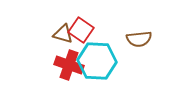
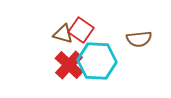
red cross: rotated 24 degrees clockwise
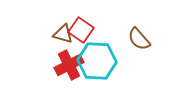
brown semicircle: rotated 55 degrees clockwise
red cross: rotated 20 degrees clockwise
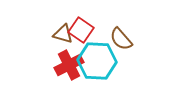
brown semicircle: moved 18 px left
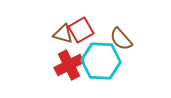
red square: rotated 25 degrees clockwise
cyan hexagon: moved 4 px right
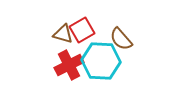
red square: moved 1 px right
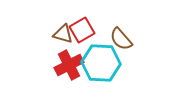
cyan hexagon: moved 2 px down
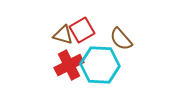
brown triangle: moved 1 px down
cyan hexagon: moved 1 px left, 2 px down
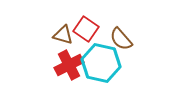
red square: moved 4 px right, 1 px up; rotated 25 degrees counterclockwise
cyan hexagon: moved 1 px right, 2 px up; rotated 9 degrees clockwise
